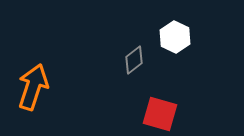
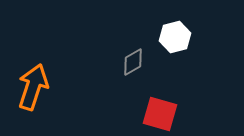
white hexagon: rotated 20 degrees clockwise
gray diamond: moved 1 px left, 2 px down; rotated 8 degrees clockwise
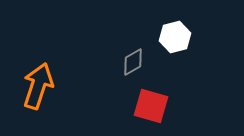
orange arrow: moved 5 px right, 1 px up
red square: moved 9 px left, 8 px up
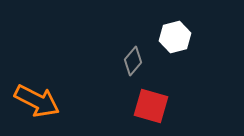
gray diamond: moved 1 px up; rotated 20 degrees counterclockwise
orange arrow: moved 1 px left, 15 px down; rotated 99 degrees clockwise
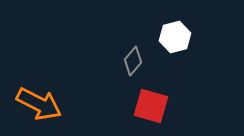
orange arrow: moved 2 px right, 3 px down
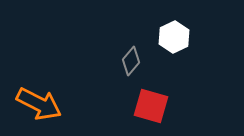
white hexagon: moved 1 px left; rotated 12 degrees counterclockwise
gray diamond: moved 2 px left
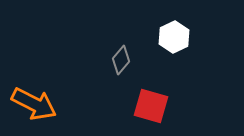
gray diamond: moved 10 px left, 1 px up
orange arrow: moved 5 px left
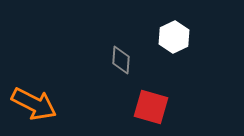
gray diamond: rotated 36 degrees counterclockwise
red square: moved 1 px down
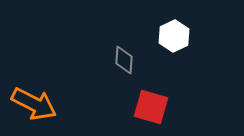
white hexagon: moved 1 px up
gray diamond: moved 3 px right
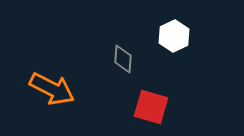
gray diamond: moved 1 px left, 1 px up
orange arrow: moved 18 px right, 15 px up
